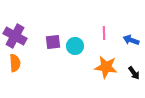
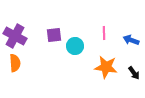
purple square: moved 1 px right, 7 px up
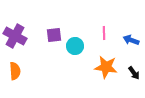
orange semicircle: moved 8 px down
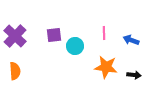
purple cross: rotated 15 degrees clockwise
black arrow: moved 2 px down; rotated 48 degrees counterclockwise
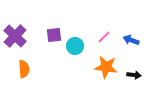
pink line: moved 4 px down; rotated 48 degrees clockwise
orange semicircle: moved 9 px right, 2 px up
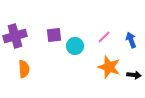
purple cross: rotated 30 degrees clockwise
blue arrow: rotated 49 degrees clockwise
orange star: moved 3 px right; rotated 10 degrees clockwise
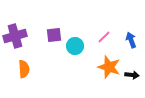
black arrow: moved 2 px left
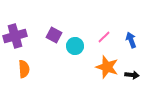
purple square: rotated 35 degrees clockwise
orange star: moved 2 px left
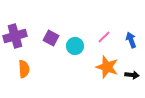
purple square: moved 3 px left, 3 px down
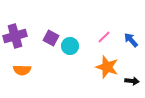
blue arrow: rotated 21 degrees counterclockwise
cyan circle: moved 5 px left
orange semicircle: moved 2 px left, 1 px down; rotated 96 degrees clockwise
black arrow: moved 6 px down
